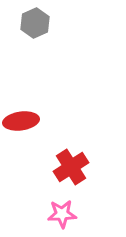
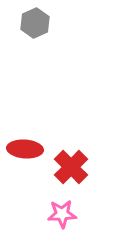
red ellipse: moved 4 px right, 28 px down; rotated 12 degrees clockwise
red cross: rotated 12 degrees counterclockwise
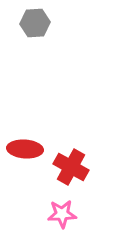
gray hexagon: rotated 20 degrees clockwise
red cross: rotated 16 degrees counterclockwise
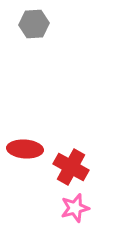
gray hexagon: moved 1 px left, 1 px down
pink star: moved 13 px right, 6 px up; rotated 12 degrees counterclockwise
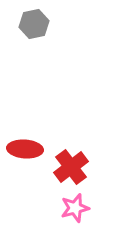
gray hexagon: rotated 8 degrees counterclockwise
red cross: rotated 24 degrees clockwise
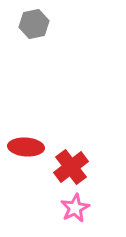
red ellipse: moved 1 px right, 2 px up
pink star: rotated 12 degrees counterclockwise
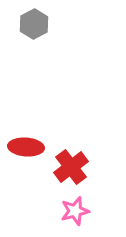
gray hexagon: rotated 16 degrees counterclockwise
pink star: moved 3 px down; rotated 12 degrees clockwise
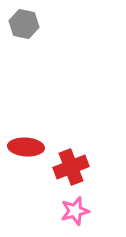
gray hexagon: moved 10 px left; rotated 20 degrees counterclockwise
red cross: rotated 16 degrees clockwise
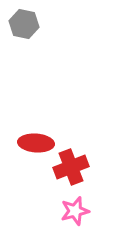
red ellipse: moved 10 px right, 4 px up
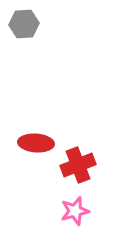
gray hexagon: rotated 16 degrees counterclockwise
red cross: moved 7 px right, 2 px up
